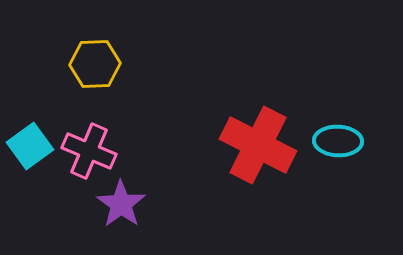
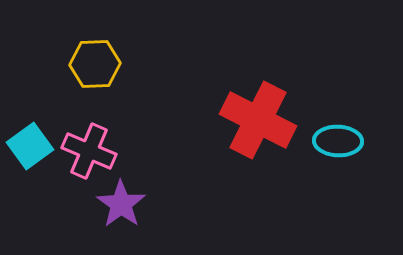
red cross: moved 25 px up
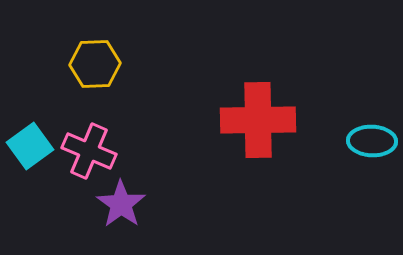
red cross: rotated 28 degrees counterclockwise
cyan ellipse: moved 34 px right
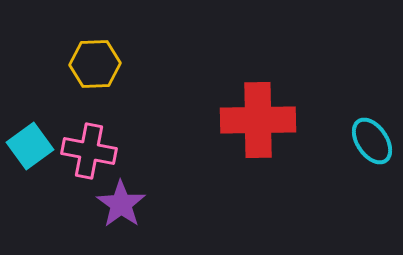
cyan ellipse: rotated 54 degrees clockwise
pink cross: rotated 12 degrees counterclockwise
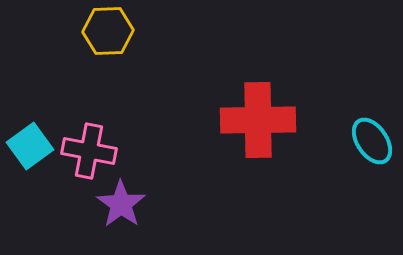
yellow hexagon: moved 13 px right, 33 px up
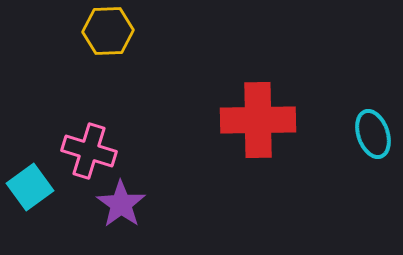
cyan ellipse: moved 1 px right, 7 px up; rotated 15 degrees clockwise
cyan square: moved 41 px down
pink cross: rotated 6 degrees clockwise
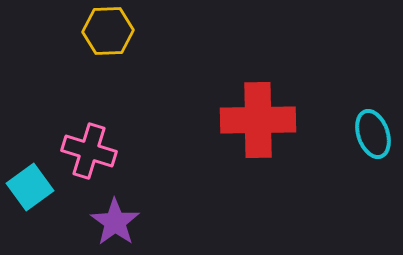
purple star: moved 6 px left, 18 px down
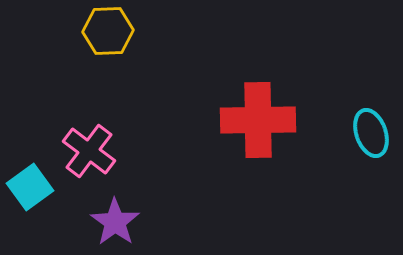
cyan ellipse: moved 2 px left, 1 px up
pink cross: rotated 20 degrees clockwise
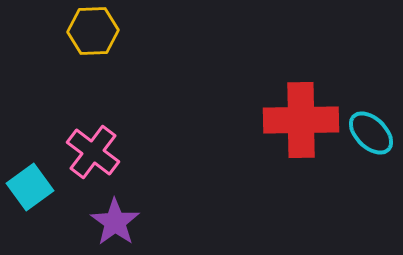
yellow hexagon: moved 15 px left
red cross: moved 43 px right
cyan ellipse: rotated 27 degrees counterclockwise
pink cross: moved 4 px right, 1 px down
